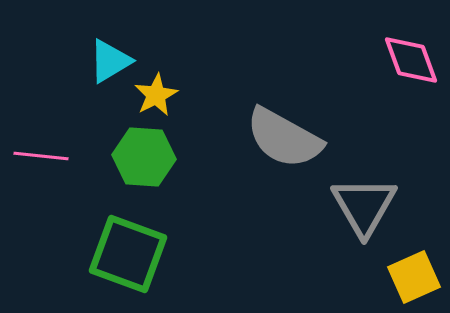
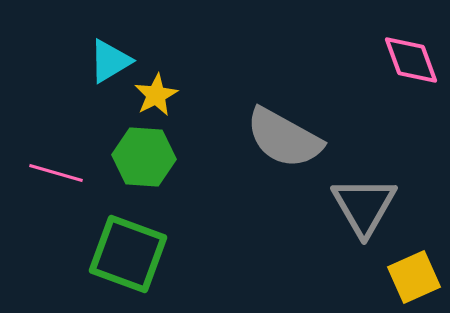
pink line: moved 15 px right, 17 px down; rotated 10 degrees clockwise
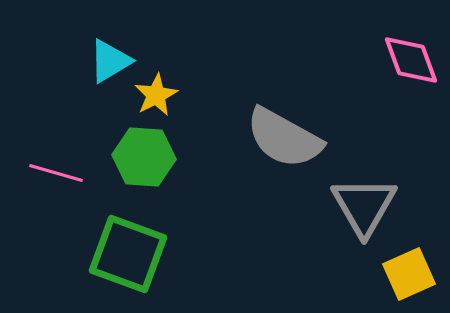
yellow square: moved 5 px left, 3 px up
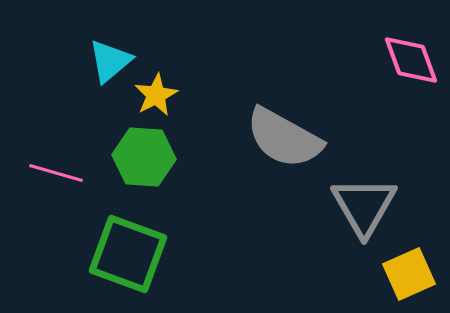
cyan triangle: rotated 9 degrees counterclockwise
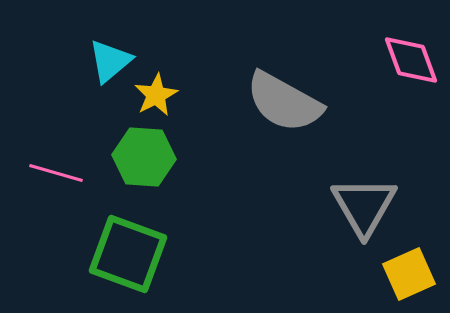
gray semicircle: moved 36 px up
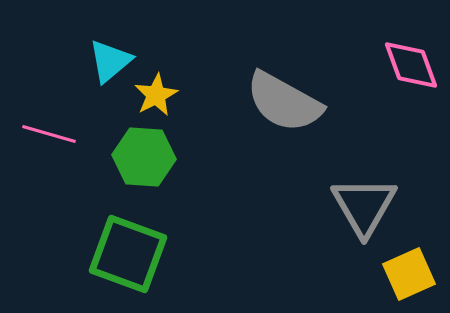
pink diamond: moved 5 px down
pink line: moved 7 px left, 39 px up
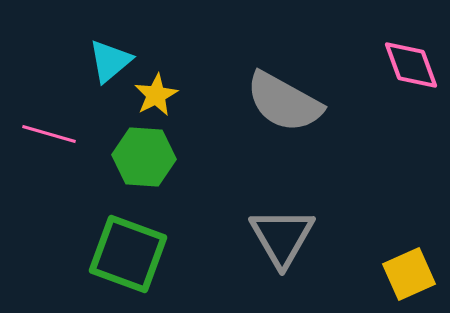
gray triangle: moved 82 px left, 31 px down
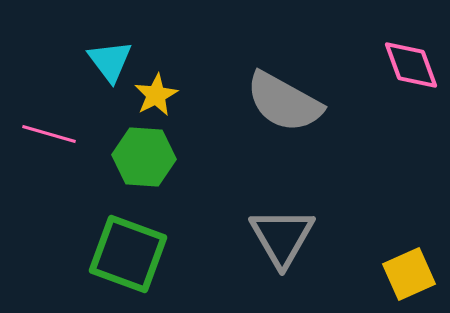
cyan triangle: rotated 27 degrees counterclockwise
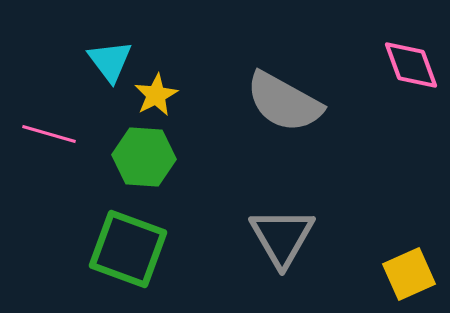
green square: moved 5 px up
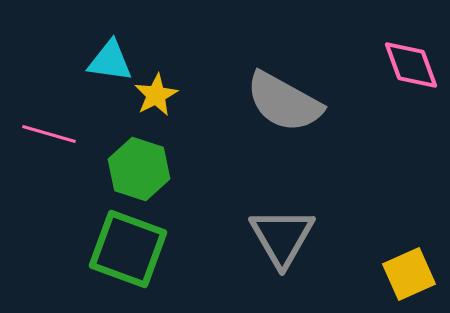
cyan triangle: rotated 45 degrees counterclockwise
green hexagon: moved 5 px left, 12 px down; rotated 14 degrees clockwise
